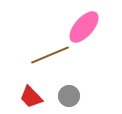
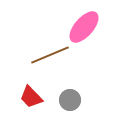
gray circle: moved 1 px right, 4 px down
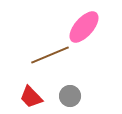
gray circle: moved 4 px up
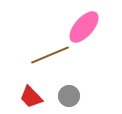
gray circle: moved 1 px left
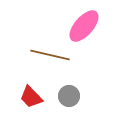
pink ellipse: moved 1 px up
brown line: rotated 36 degrees clockwise
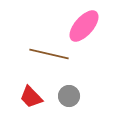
brown line: moved 1 px left, 1 px up
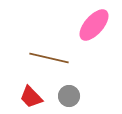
pink ellipse: moved 10 px right, 1 px up
brown line: moved 4 px down
